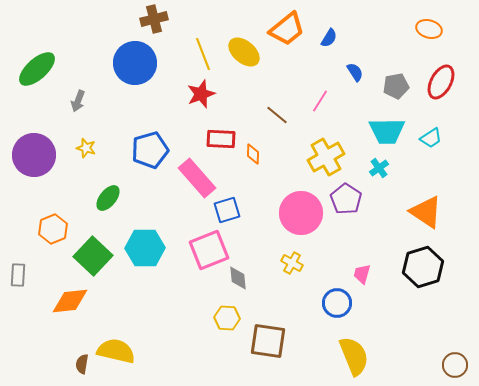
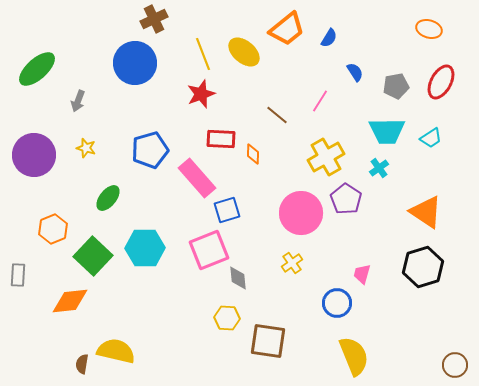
brown cross at (154, 19): rotated 12 degrees counterclockwise
yellow cross at (292, 263): rotated 25 degrees clockwise
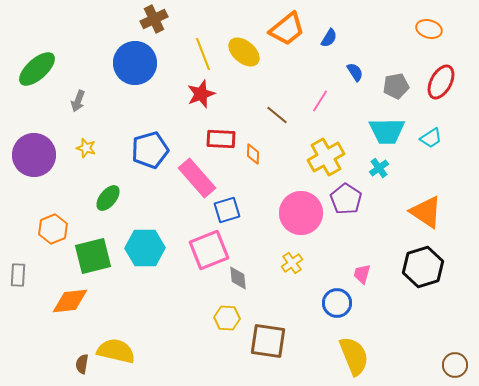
green square at (93, 256): rotated 33 degrees clockwise
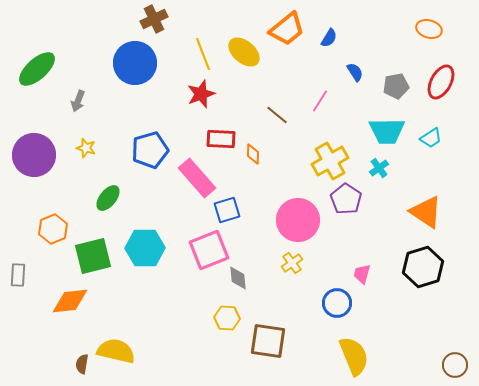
yellow cross at (326, 157): moved 4 px right, 4 px down
pink circle at (301, 213): moved 3 px left, 7 px down
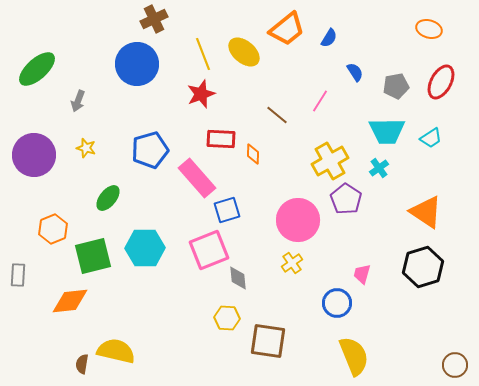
blue circle at (135, 63): moved 2 px right, 1 px down
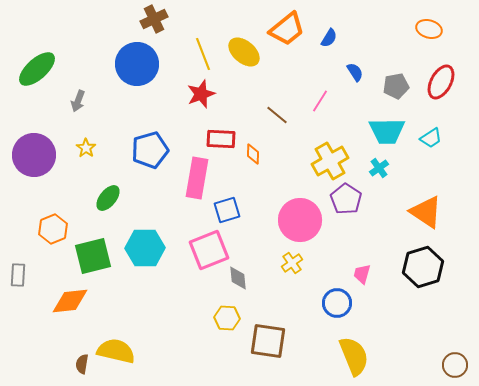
yellow star at (86, 148): rotated 18 degrees clockwise
pink rectangle at (197, 178): rotated 51 degrees clockwise
pink circle at (298, 220): moved 2 px right
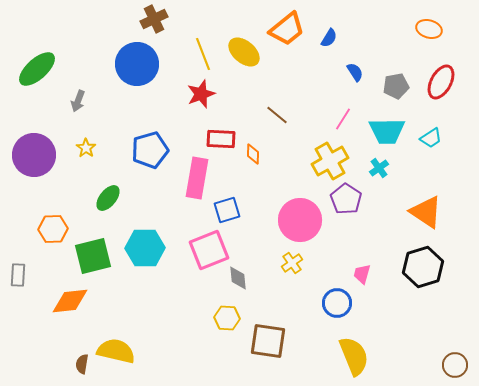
pink line at (320, 101): moved 23 px right, 18 px down
orange hexagon at (53, 229): rotated 20 degrees clockwise
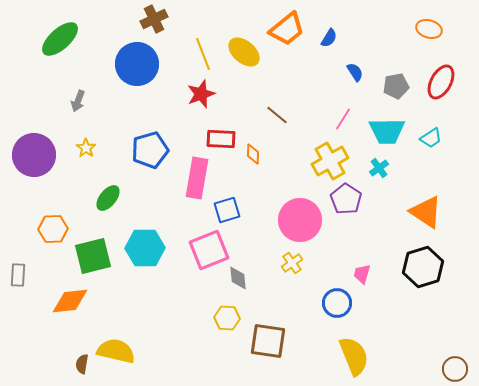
green ellipse at (37, 69): moved 23 px right, 30 px up
brown circle at (455, 365): moved 4 px down
